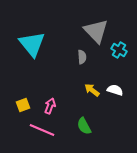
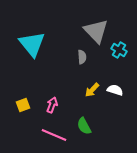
yellow arrow: rotated 84 degrees counterclockwise
pink arrow: moved 2 px right, 1 px up
pink line: moved 12 px right, 5 px down
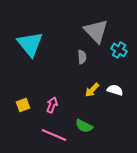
cyan triangle: moved 2 px left
green semicircle: rotated 36 degrees counterclockwise
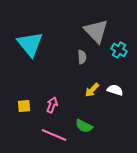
yellow square: moved 1 px right, 1 px down; rotated 16 degrees clockwise
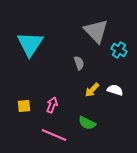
cyan triangle: rotated 12 degrees clockwise
gray semicircle: moved 3 px left, 6 px down; rotated 16 degrees counterclockwise
green semicircle: moved 3 px right, 3 px up
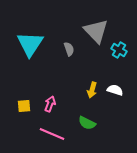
gray semicircle: moved 10 px left, 14 px up
yellow arrow: rotated 28 degrees counterclockwise
pink arrow: moved 2 px left, 1 px up
pink line: moved 2 px left, 1 px up
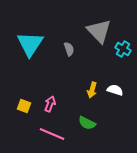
gray triangle: moved 3 px right
cyan cross: moved 4 px right, 1 px up
yellow square: rotated 24 degrees clockwise
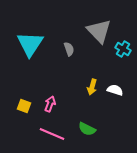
yellow arrow: moved 3 px up
green semicircle: moved 6 px down
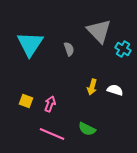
yellow square: moved 2 px right, 5 px up
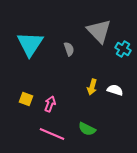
yellow square: moved 2 px up
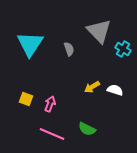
yellow arrow: rotated 42 degrees clockwise
